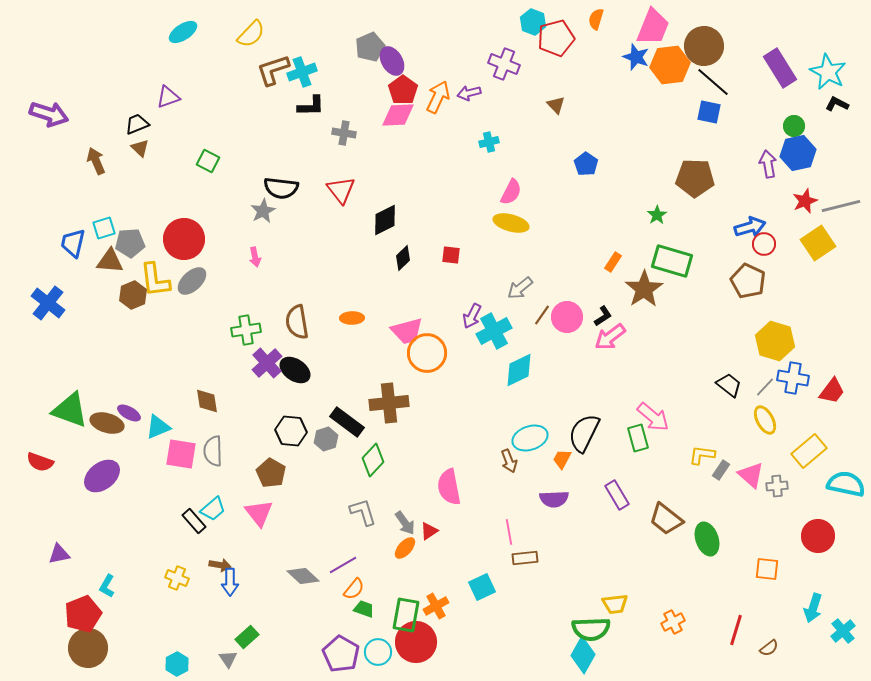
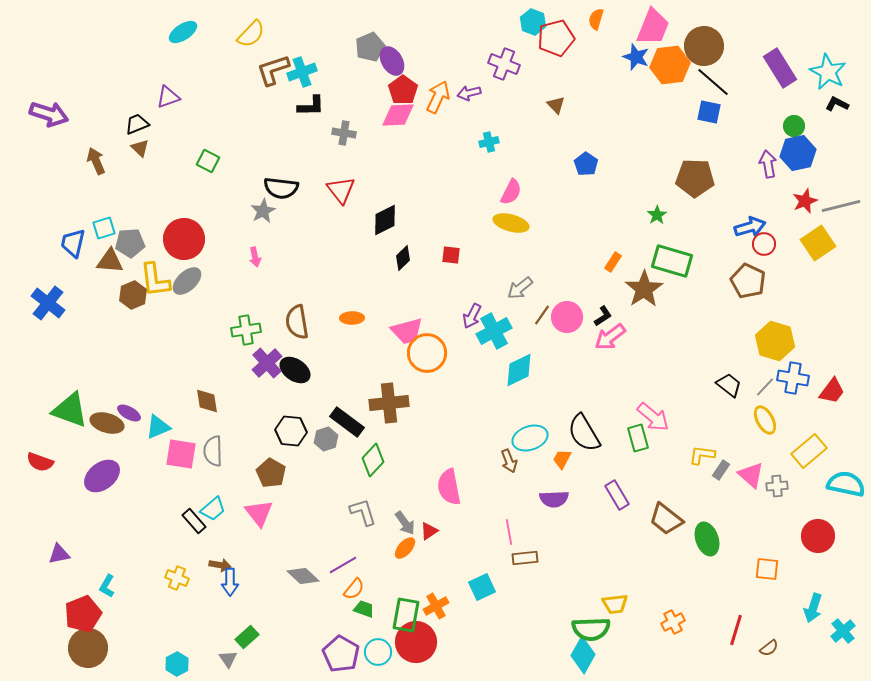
gray ellipse at (192, 281): moved 5 px left
black semicircle at (584, 433): rotated 57 degrees counterclockwise
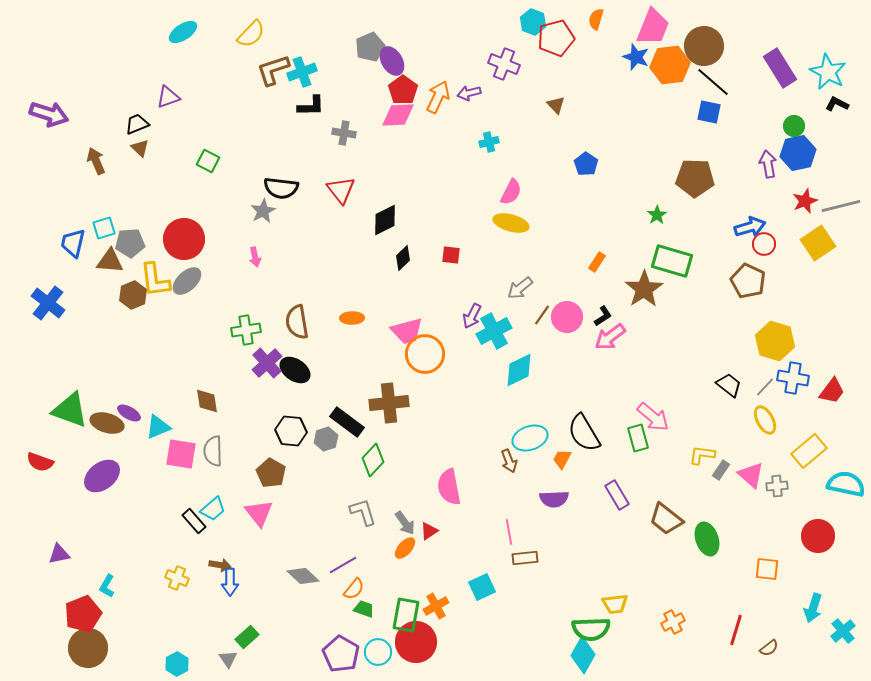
orange rectangle at (613, 262): moved 16 px left
orange circle at (427, 353): moved 2 px left, 1 px down
